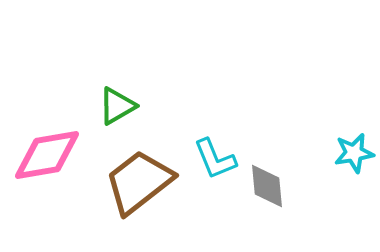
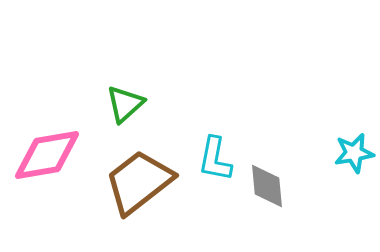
green triangle: moved 8 px right, 2 px up; rotated 12 degrees counterclockwise
cyan L-shape: rotated 33 degrees clockwise
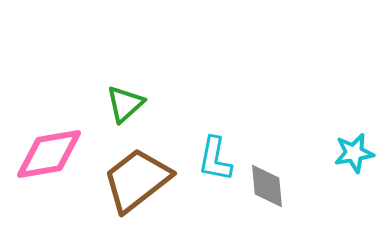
pink diamond: moved 2 px right, 1 px up
brown trapezoid: moved 2 px left, 2 px up
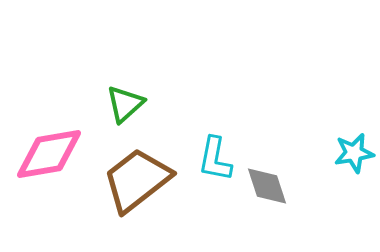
gray diamond: rotated 12 degrees counterclockwise
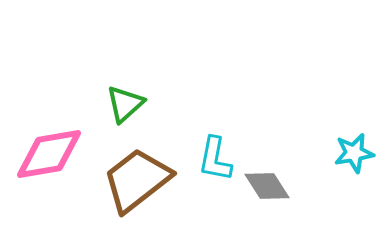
gray diamond: rotated 15 degrees counterclockwise
